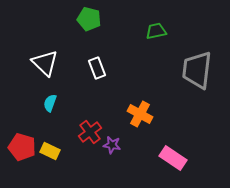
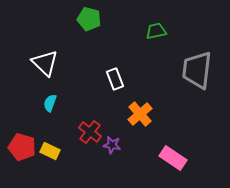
white rectangle: moved 18 px right, 11 px down
orange cross: rotated 20 degrees clockwise
red cross: rotated 15 degrees counterclockwise
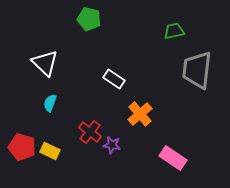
green trapezoid: moved 18 px right
white rectangle: moved 1 px left; rotated 35 degrees counterclockwise
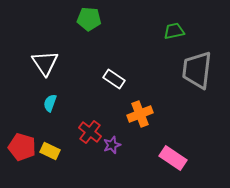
green pentagon: rotated 10 degrees counterclockwise
white triangle: rotated 12 degrees clockwise
orange cross: rotated 20 degrees clockwise
purple star: rotated 30 degrees counterclockwise
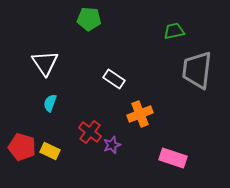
pink rectangle: rotated 16 degrees counterclockwise
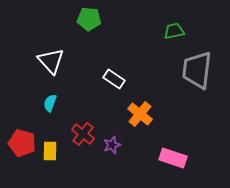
white triangle: moved 6 px right, 2 px up; rotated 8 degrees counterclockwise
orange cross: rotated 30 degrees counterclockwise
red cross: moved 7 px left, 2 px down
red pentagon: moved 4 px up
yellow rectangle: rotated 66 degrees clockwise
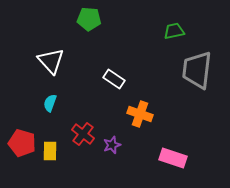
orange cross: rotated 20 degrees counterclockwise
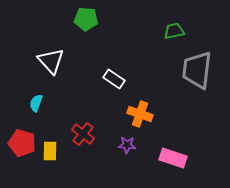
green pentagon: moved 3 px left
cyan semicircle: moved 14 px left
purple star: moved 15 px right; rotated 24 degrees clockwise
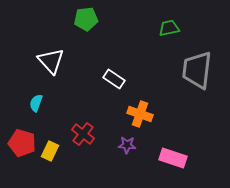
green pentagon: rotated 10 degrees counterclockwise
green trapezoid: moved 5 px left, 3 px up
yellow rectangle: rotated 24 degrees clockwise
